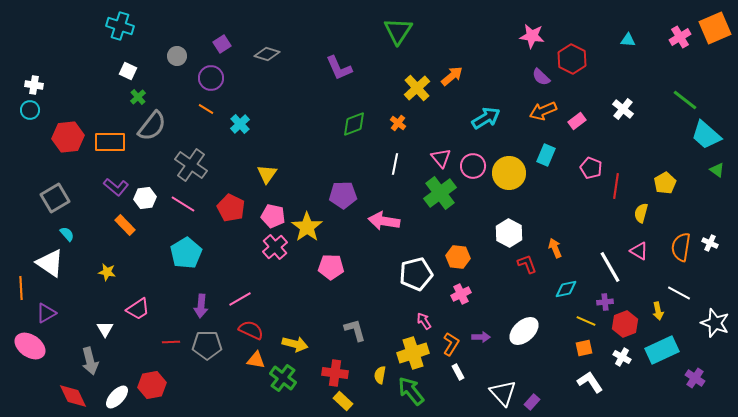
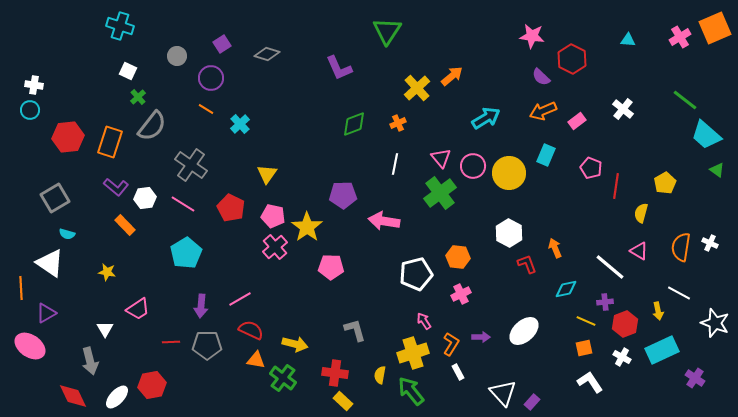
green triangle at (398, 31): moved 11 px left
orange cross at (398, 123): rotated 28 degrees clockwise
orange rectangle at (110, 142): rotated 72 degrees counterclockwise
cyan semicircle at (67, 234): rotated 147 degrees clockwise
white line at (610, 267): rotated 20 degrees counterclockwise
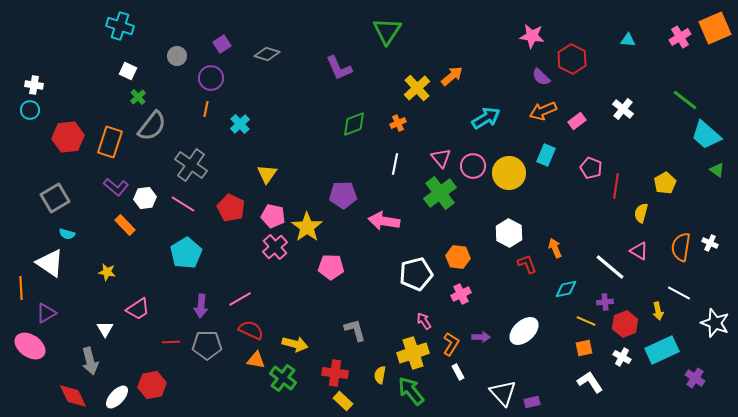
orange line at (206, 109): rotated 70 degrees clockwise
purple rectangle at (532, 402): rotated 35 degrees clockwise
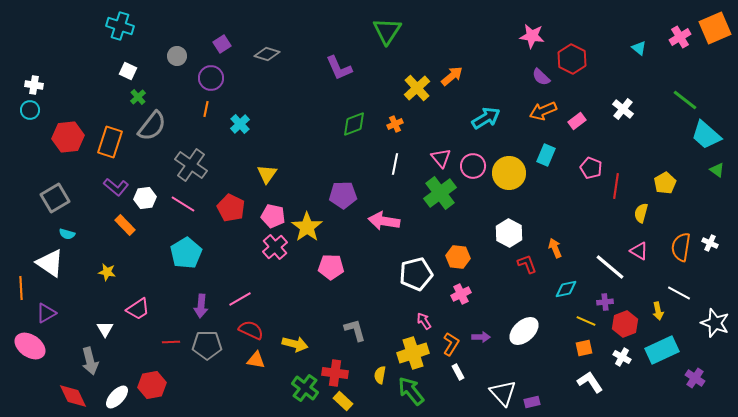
cyan triangle at (628, 40): moved 11 px right, 8 px down; rotated 35 degrees clockwise
orange cross at (398, 123): moved 3 px left, 1 px down
green cross at (283, 378): moved 22 px right, 10 px down
